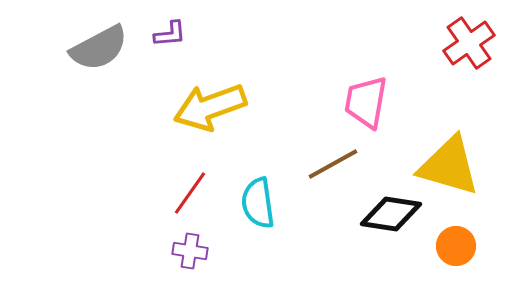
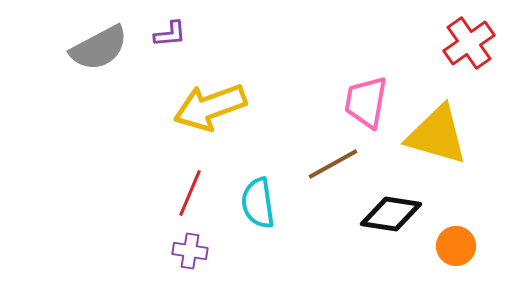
yellow triangle: moved 12 px left, 31 px up
red line: rotated 12 degrees counterclockwise
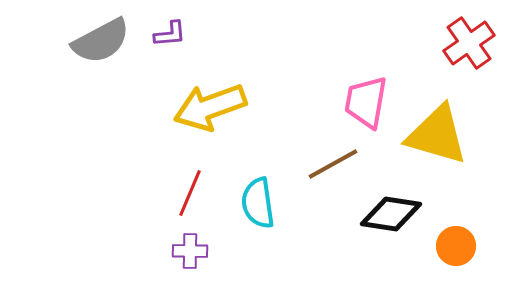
gray semicircle: moved 2 px right, 7 px up
purple cross: rotated 8 degrees counterclockwise
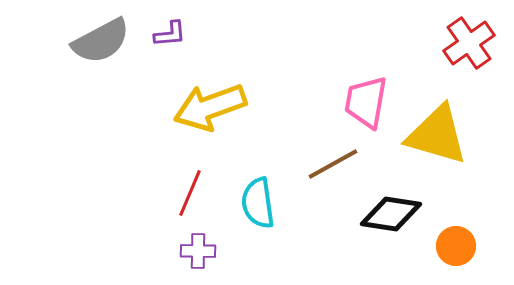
purple cross: moved 8 px right
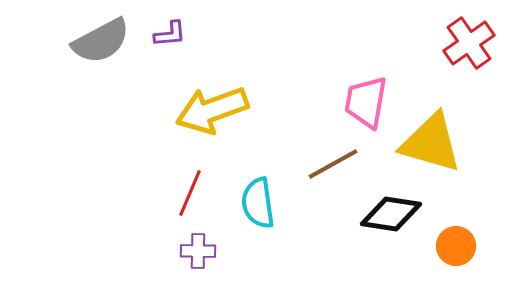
yellow arrow: moved 2 px right, 3 px down
yellow triangle: moved 6 px left, 8 px down
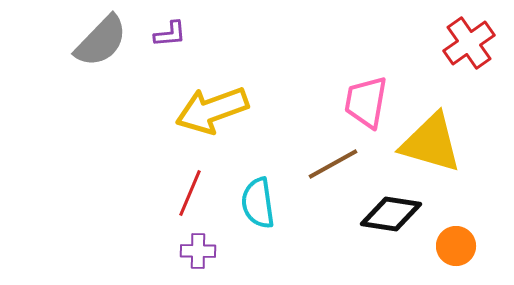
gray semicircle: rotated 18 degrees counterclockwise
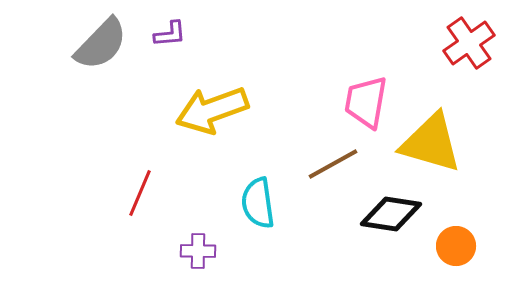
gray semicircle: moved 3 px down
red line: moved 50 px left
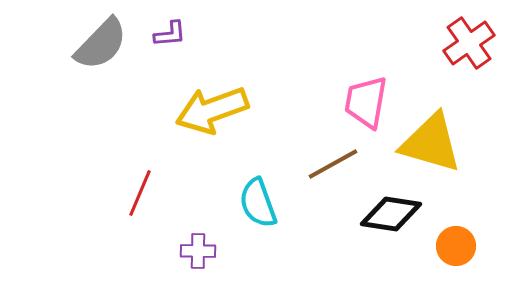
cyan semicircle: rotated 12 degrees counterclockwise
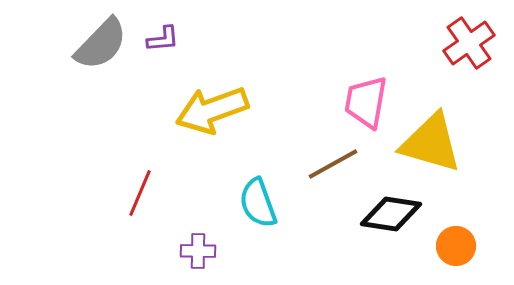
purple L-shape: moved 7 px left, 5 px down
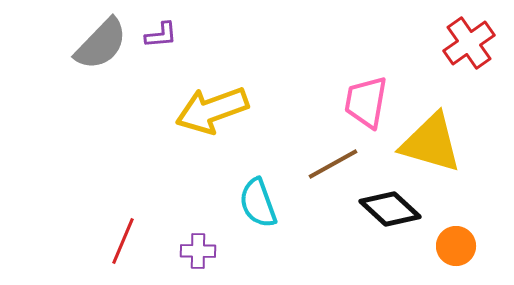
purple L-shape: moved 2 px left, 4 px up
red line: moved 17 px left, 48 px down
black diamond: moved 1 px left, 5 px up; rotated 34 degrees clockwise
